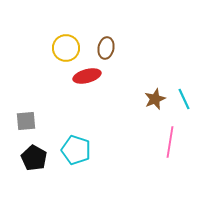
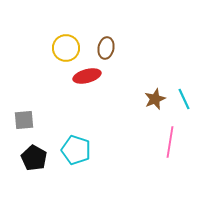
gray square: moved 2 px left, 1 px up
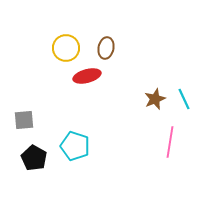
cyan pentagon: moved 1 px left, 4 px up
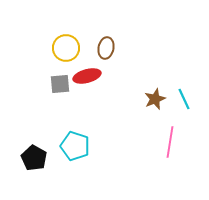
gray square: moved 36 px right, 36 px up
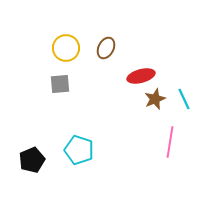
brown ellipse: rotated 15 degrees clockwise
red ellipse: moved 54 px right
cyan pentagon: moved 4 px right, 4 px down
black pentagon: moved 2 px left, 2 px down; rotated 20 degrees clockwise
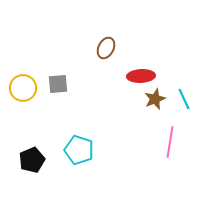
yellow circle: moved 43 px left, 40 px down
red ellipse: rotated 12 degrees clockwise
gray square: moved 2 px left
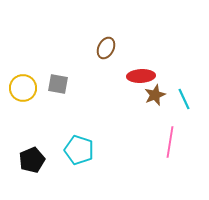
gray square: rotated 15 degrees clockwise
brown star: moved 4 px up
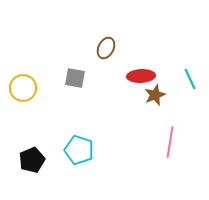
gray square: moved 17 px right, 6 px up
cyan line: moved 6 px right, 20 px up
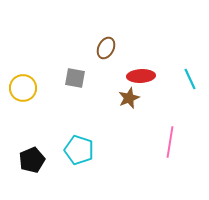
brown star: moved 26 px left, 3 px down
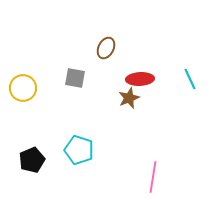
red ellipse: moved 1 px left, 3 px down
pink line: moved 17 px left, 35 px down
